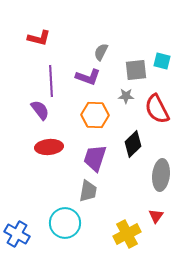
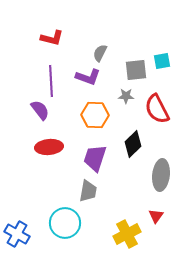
red L-shape: moved 13 px right
gray semicircle: moved 1 px left, 1 px down
cyan square: rotated 24 degrees counterclockwise
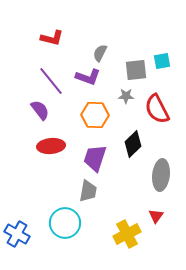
purple line: rotated 36 degrees counterclockwise
red ellipse: moved 2 px right, 1 px up
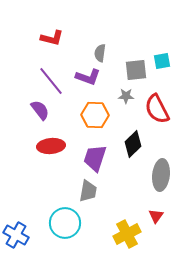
gray semicircle: rotated 18 degrees counterclockwise
blue cross: moved 1 px left, 1 px down
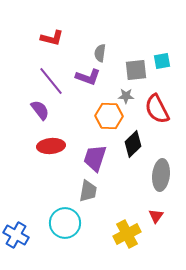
orange hexagon: moved 14 px right, 1 px down
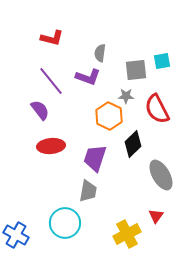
orange hexagon: rotated 24 degrees clockwise
gray ellipse: rotated 36 degrees counterclockwise
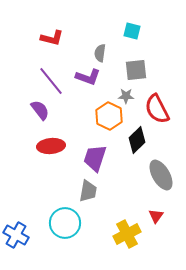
cyan square: moved 30 px left, 30 px up; rotated 24 degrees clockwise
black diamond: moved 4 px right, 4 px up
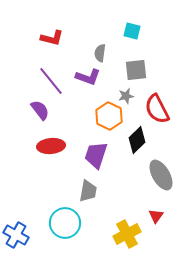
gray star: rotated 14 degrees counterclockwise
purple trapezoid: moved 1 px right, 3 px up
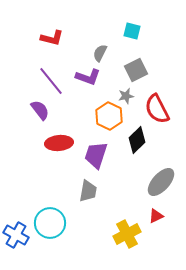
gray semicircle: rotated 18 degrees clockwise
gray square: rotated 20 degrees counterclockwise
red ellipse: moved 8 px right, 3 px up
gray ellipse: moved 7 px down; rotated 72 degrees clockwise
red triangle: rotated 28 degrees clockwise
cyan circle: moved 15 px left
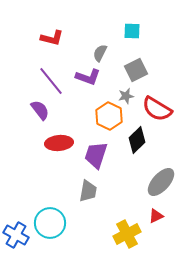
cyan square: rotated 12 degrees counterclockwise
red semicircle: rotated 32 degrees counterclockwise
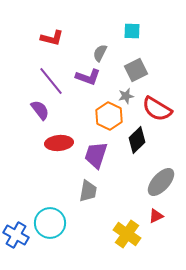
yellow cross: rotated 28 degrees counterclockwise
